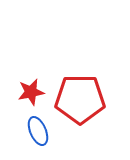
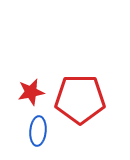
blue ellipse: rotated 28 degrees clockwise
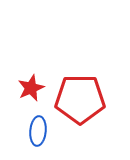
red star: moved 4 px up; rotated 12 degrees counterclockwise
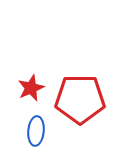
blue ellipse: moved 2 px left
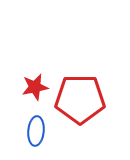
red star: moved 4 px right, 1 px up; rotated 12 degrees clockwise
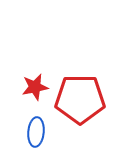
blue ellipse: moved 1 px down
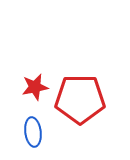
blue ellipse: moved 3 px left; rotated 12 degrees counterclockwise
